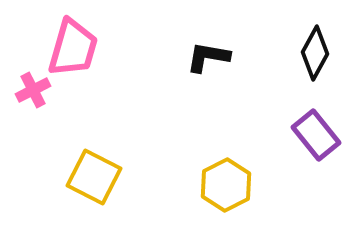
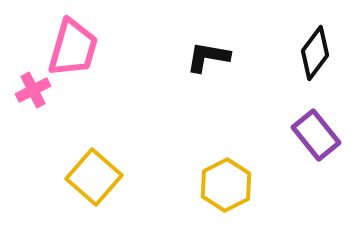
black diamond: rotated 8 degrees clockwise
yellow square: rotated 14 degrees clockwise
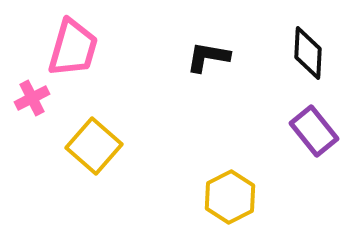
black diamond: moved 7 px left; rotated 34 degrees counterclockwise
pink cross: moved 1 px left, 8 px down
purple rectangle: moved 2 px left, 4 px up
yellow square: moved 31 px up
yellow hexagon: moved 4 px right, 12 px down
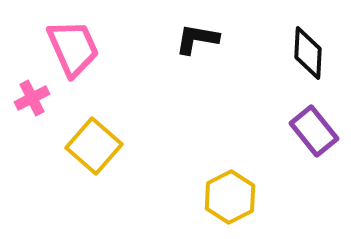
pink trapezoid: rotated 40 degrees counterclockwise
black L-shape: moved 11 px left, 18 px up
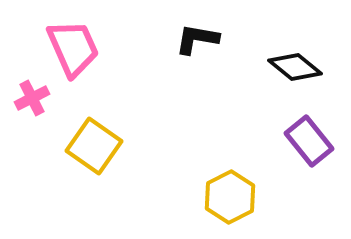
black diamond: moved 13 px left, 14 px down; rotated 54 degrees counterclockwise
purple rectangle: moved 5 px left, 10 px down
yellow square: rotated 6 degrees counterclockwise
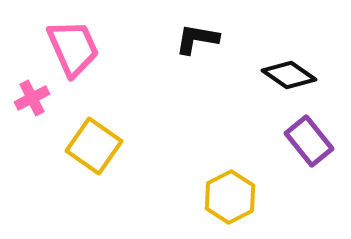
black diamond: moved 6 px left, 8 px down; rotated 4 degrees counterclockwise
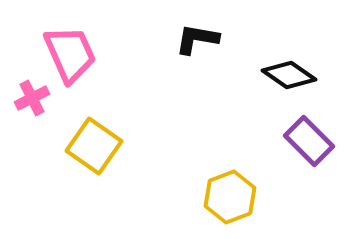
pink trapezoid: moved 3 px left, 6 px down
purple rectangle: rotated 6 degrees counterclockwise
yellow hexagon: rotated 6 degrees clockwise
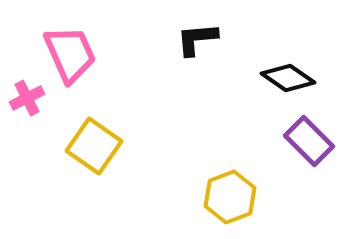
black L-shape: rotated 15 degrees counterclockwise
black diamond: moved 1 px left, 3 px down
pink cross: moved 5 px left
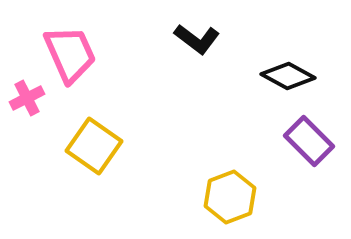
black L-shape: rotated 138 degrees counterclockwise
black diamond: moved 2 px up; rotated 6 degrees counterclockwise
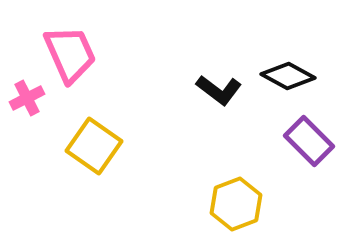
black L-shape: moved 22 px right, 51 px down
yellow hexagon: moved 6 px right, 7 px down
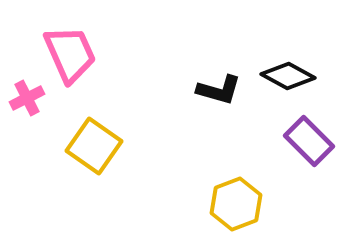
black L-shape: rotated 21 degrees counterclockwise
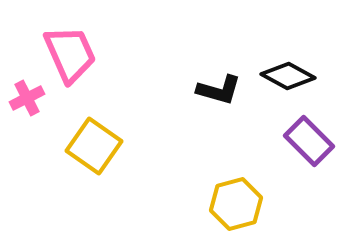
yellow hexagon: rotated 6 degrees clockwise
